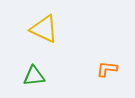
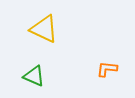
green triangle: rotated 30 degrees clockwise
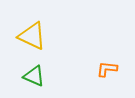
yellow triangle: moved 12 px left, 7 px down
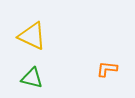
green triangle: moved 2 px left, 2 px down; rotated 10 degrees counterclockwise
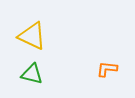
green triangle: moved 4 px up
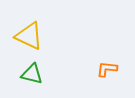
yellow triangle: moved 3 px left
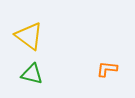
yellow triangle: rotated 12 degrees clockwise
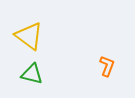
orange L-shape: moved 3 px up; rotated 105 degrees clockwise
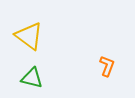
green triangle: moved 4 px down
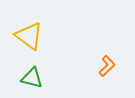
orange L-shape: rotated 25 degrees clockwise
